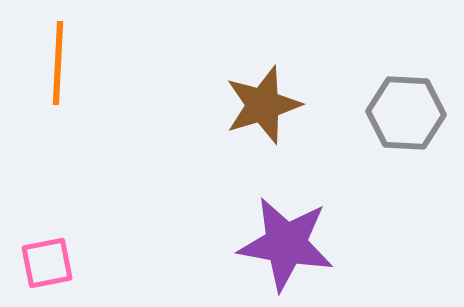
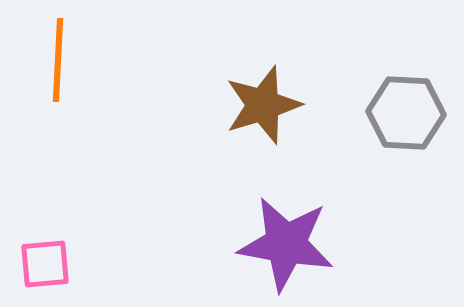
orange line: moved 3 px up
pink square: moved 2 px left, 1 px down; rotated 6 degrees clockwise
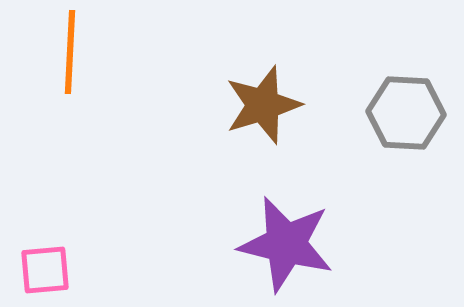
orange line: moved 12 px right, 8 px up
purple star: rotated 4 degrees clockwise
pink square: moved 6 px down
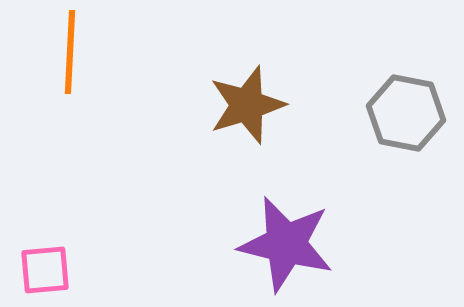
brown star: moved 16 px left
gray hexagon: rotated 8 degrees clockwise
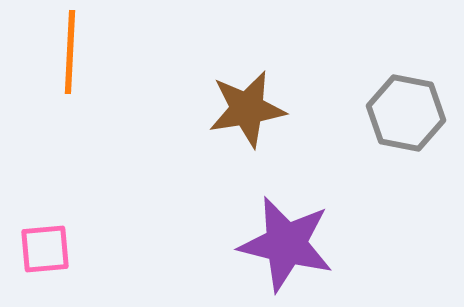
brown star: moved 4 px down; rotated 8 degrees clockwise
pink square: moved 21 px up
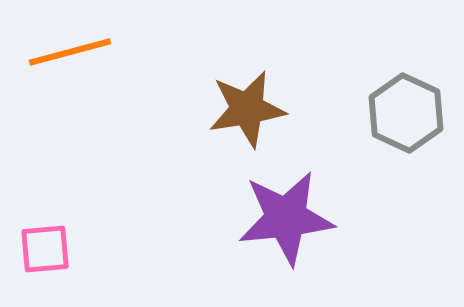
orange line: rotated 72 degrees clockwise
gray hexagon: rotated 14 degrees clockwise
purple star: moved 26 px up; rotated 20 degrees counterclockwise
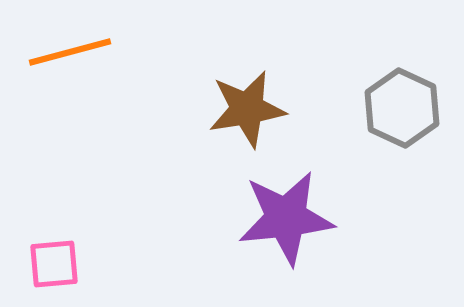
gray hexagon: moved 4 px left, 5 px up
pink square: moved 9 px right, 15 px down
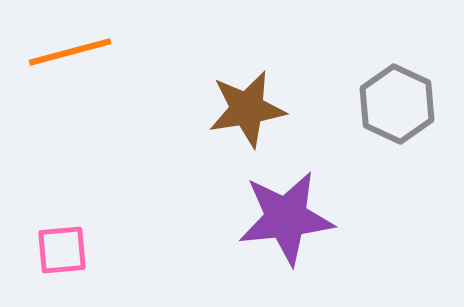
gray hexagon: moved 5 px left, 4 px up
pink square: moved 8 px right, 14 px up
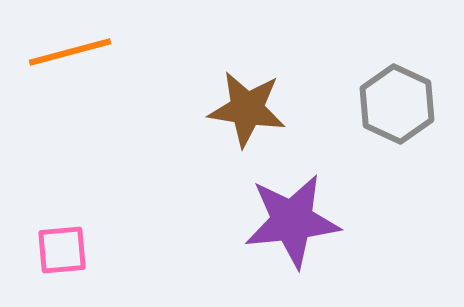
brown star: rotated 18 degrees clockwise
purple star: moved 6 px right, 3 px down
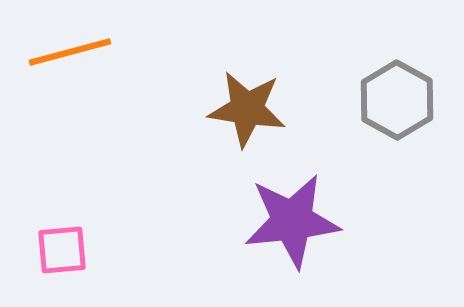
gray hexagon: moved 4 px up; rotated 4 degrees clockwise
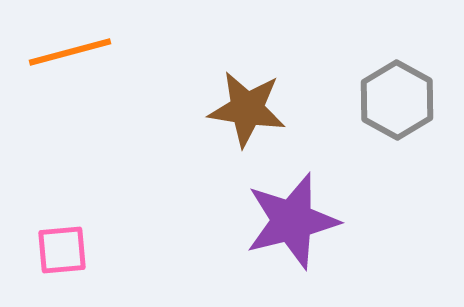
purple star: rotated 8 degrees counterclockwise
